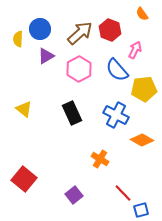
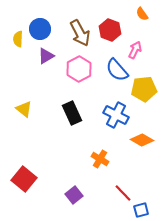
brown arrow: rotated 104 degrees clockwise
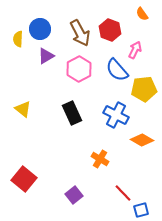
yellow triangle: moved 1 px left
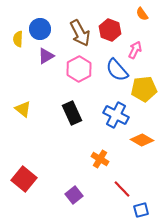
red line: moved 1 px left, 4 px up
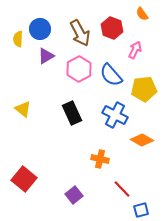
red hexagon: moved 2 px right, 2 px up
blue semicircle: moved 6 px left, 5 px down
blue cross: moved 1 px left
orange cross: rotated 18 degrees counterclockwise
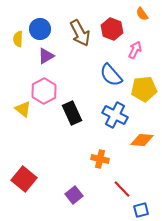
red hexagon: moved 1 px down
pink hexagon: moved 35 px left, 22 px down
orange diamond: rotated 25 degrees counterclockwise
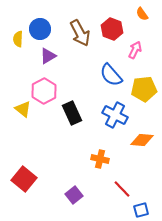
purple triangle: moved 2 px right
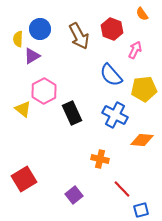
brown arrow: moved 1 px left, 3 px down
purple triangle: moved 16 px left
red square: rotated 20 degrees clockwise
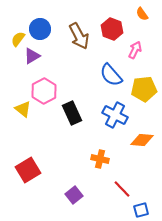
yellow semicircle: rotated 35 degrees clockwise
red square: moved 4 px right, 9 px up
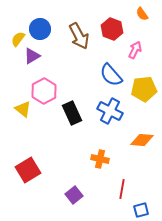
blue cross: moved 5 px left, 4 px up
red line: rotated 54 degrees clockwise
